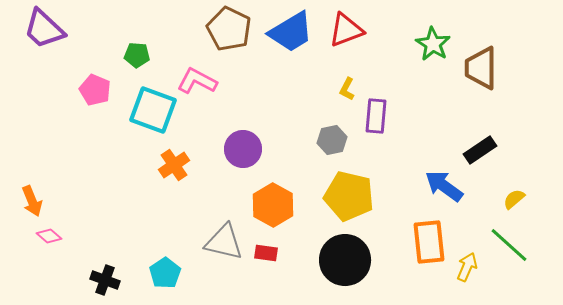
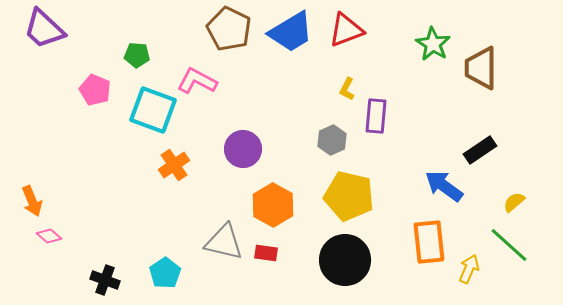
gray hexagon: rotated 12 degrees counterclockwise
yellow semicircle: moved 3 px down
yellow arrow: moved 2 px right, 2 px down
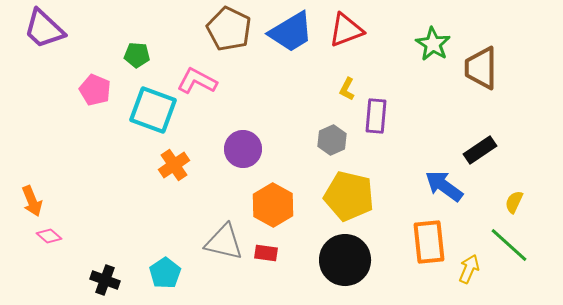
yellow semicircle: rotated 25 degrees counterclockwise
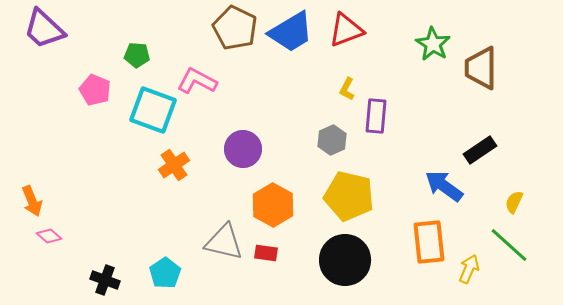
brown pentagon: moved 6 px right, 1 px up
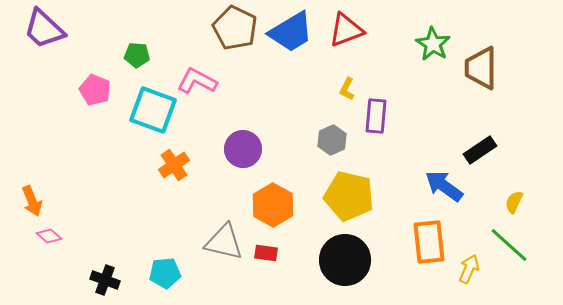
cyan pentagon: rotated 28 degrees clockwise
